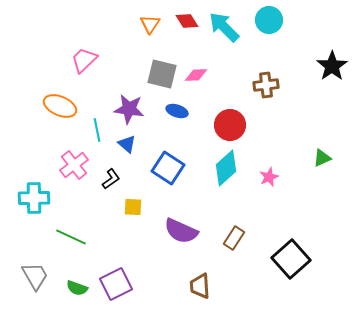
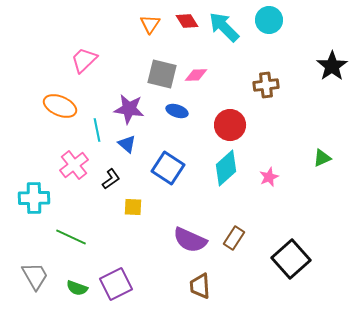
purple semicircle: moved 9 px right, 9 px down
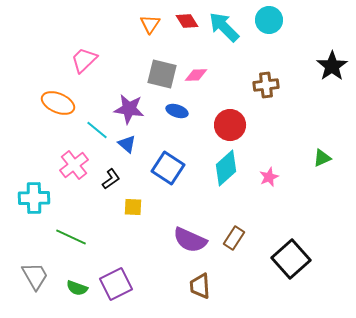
orange ellipse: moved 2 px left, 3 px up
cyan line: rotated 40 degrees counterclockwise
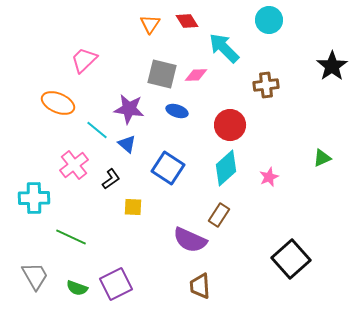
cyan arrow: moved 21 px down
brown rectangle: moved 15 px left, 23 px up
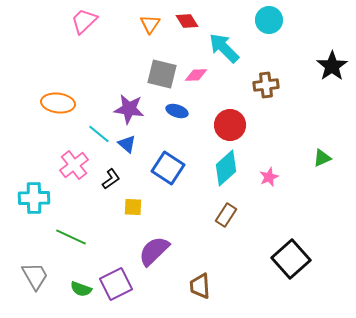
pink trapezoid: moved 39 px up
orange ellipse: rotated 16 degrees counterclockwise
cyan line: moved 2 px right, 4 px down
brown rectangle: moved 7 px right
purple semicircle: moved 36 px left, 11 px down; rotated 112 degrees clockwise
green semicircle: moved 4 px right, 1 px down
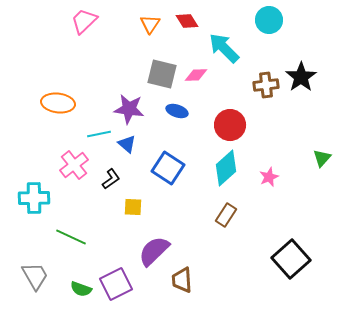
black star: moved 31 px left, 11 px down
cyan line: rotated 50 degrees counterclockwise
green triangle: rotated 24 degrees counterclockwise
brown trapezoid: moved 18 px left, 6 px up
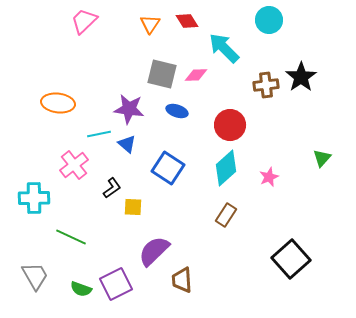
black L-shape: moved 1 px right, 9 px down
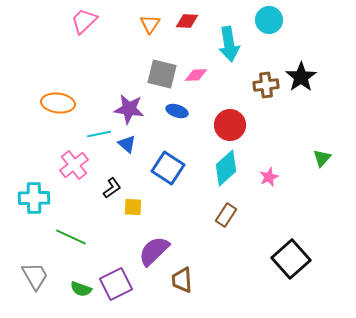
red diamond: rotated 55 degrees counterclockwise
cyan arrow: moved 5 px right, 4 px up; rotated 144 degrees counterclockwise
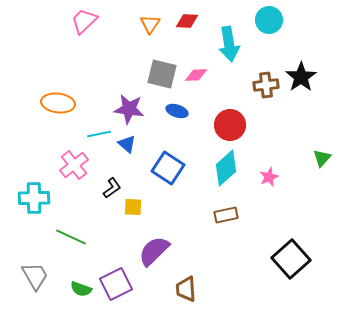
brown rectangle: rotated 45 degrees clockwise
brown trapezoid: moved 4 px right, 9 px down
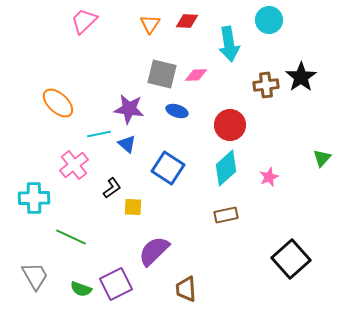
orange ellipse: rotated 36 degrees clockwise
